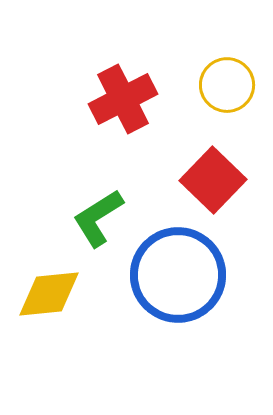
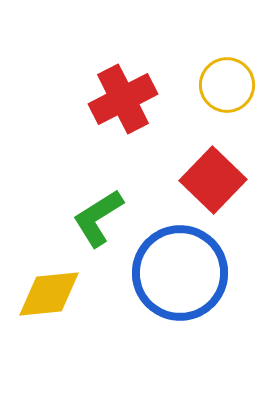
blue circle: moved 2 px right, 2 px up
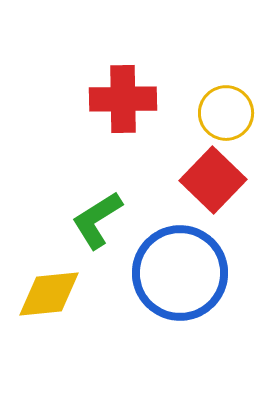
yellow circle: moved 1 px left, 28 px down
red cross: rotated 26 degrees clockwise
green L-shape: moved 1 px left, 2 px down
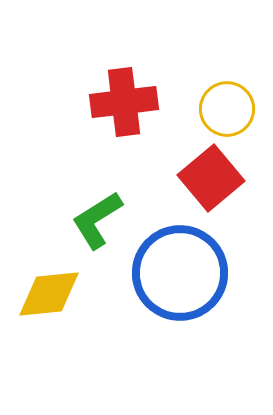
red cross: moved 1 px right, 3 px down; rotated 6 degrees counterclockwise
yellow circle: moved 1 px right, 4 px up
red square: moved 2 px left, 2 px up; rotated 6 degrees clockwise
